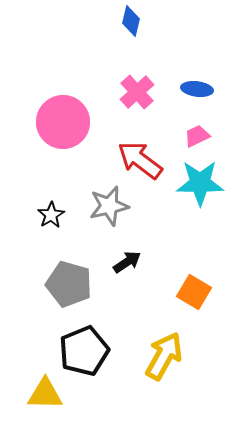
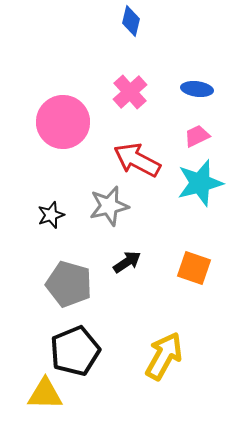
pink cross: moved 7 px left
red arrow: moved 3 px left; rotated 9 degrees counterclockwise
cyan star: rotated 15 degrees counterclockwise
black star: rotated 12 degrees clockwise
orange square: moved 24 px up; rotated 12 degrees counterclockwise
black pentagon: moved 9 px left
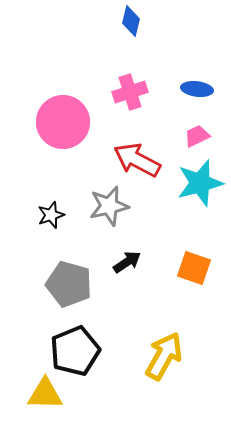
pink cross: rotated 24 degrees clockwise
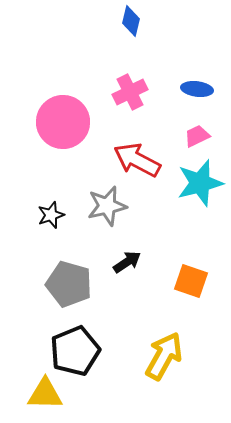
pink cross: rotated 8 degrees counterclockwise
gray star: moved 2 px left
orange square: moved 3 px left, 13 px down
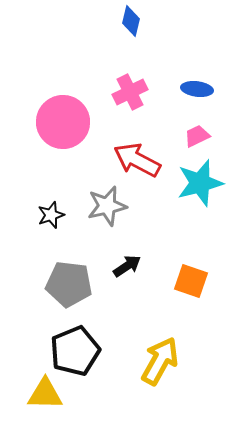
black arrow: moved 4 px down
gray pentagon: rotated 9 degrees counterclockwise
yellow arrow: moved 4 px left, 5 px down
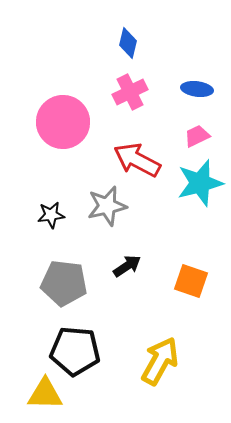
blue diamond: moved 3 px left, 22 px down
black star: rotated 12 degrees clockwise
gray pentagon: moved 5 px left, 1 px up
black pentagon: rotated 27 degrees clockwise
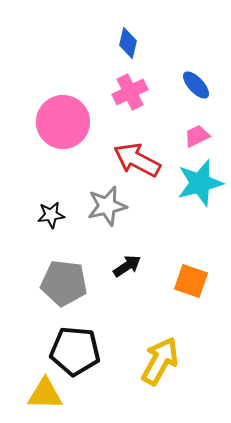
blue ellipse: moved 1 px left, 4 px up; rotated 40 degrees clockwise
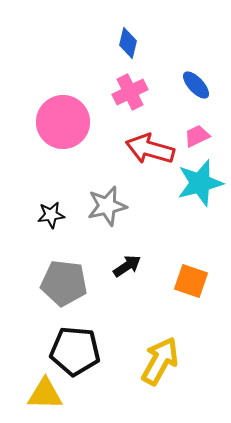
red arrow: moved 13 px right, 11 px up; rotated 12 degrees counterclockwise
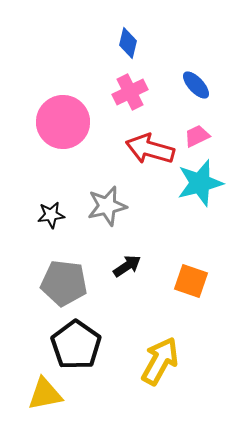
black pentagon: moved 1 px right, 6 px up; rotated 30 degrees clockwise
yellow triangle: rotated 12 degrees counterclockwise
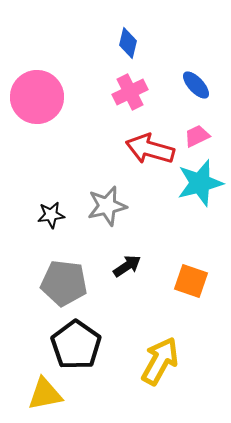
pink circle: moved 26 px left, 25 px up
